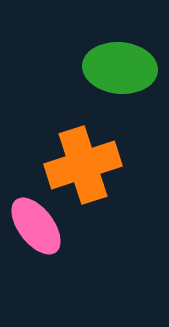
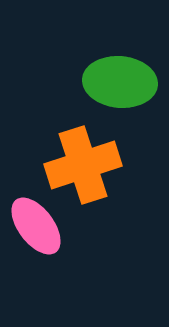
green ellipse: moved 14 px down
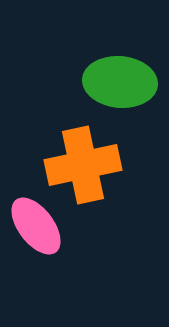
orange cross: rotated 6 degrees clockwise
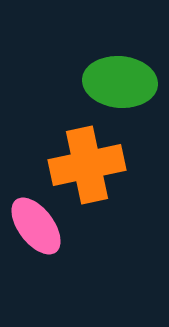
orange cross: moved 4 px right
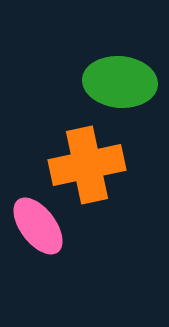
pink ellipse: moved 2 px right
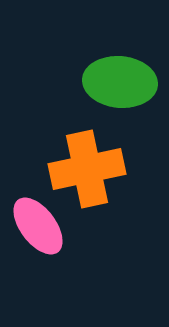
orange cross: moved 4 px down
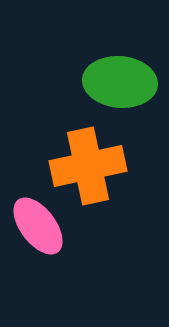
orange cross: moved 1 px right, 3 px up
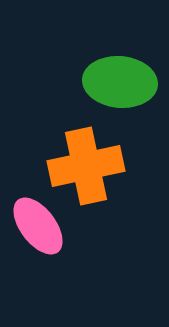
orange cross: moved 2 px left
